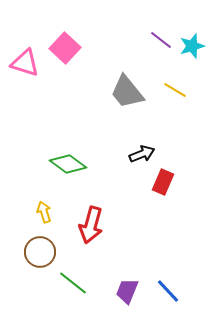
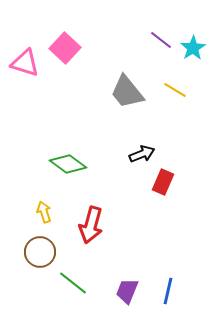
cyan star: moved 1 px right, 2 px down; rotated 15 degrees counterclockwise
blue line: rotated 56 degrees clockwise
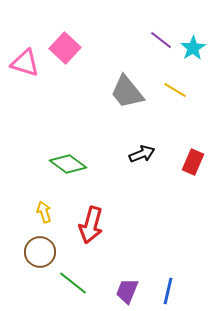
red rectangle: moved 30 px right, 20 px up
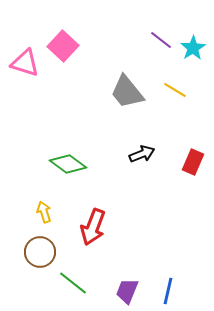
pink square: moved 2 px left, 2 px up
red arrow: moved 2 px right, 2 px down; rotated 6 degrees clockwise
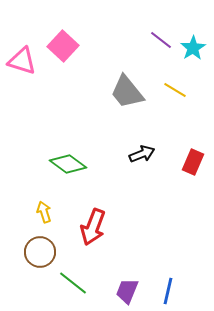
pink triangle: moved 3 px left, 2 px up
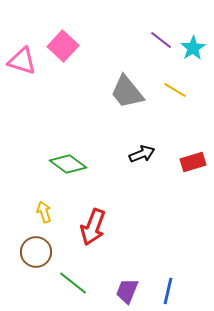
red rectangle: rotated 50 degrees clockwise
brown circle: moved 4 px left
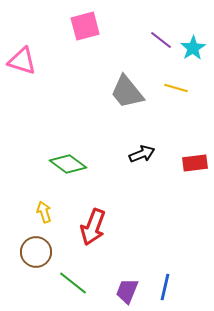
pink square: moved 22 px right, 20 px up; rotated 32 degrees clockwise
yellow line: moved 1 px right, 2 px up; rotated 15 degrees counterclockwise
red rectangle: moved 2 px right, 1 px down; rotated 10 degrees clockwise
blue line: moved 3 px left, 4 px up
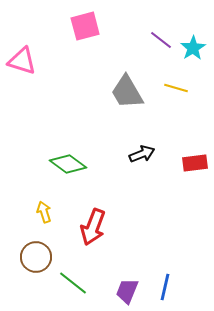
gray trapezoid: rotated 9 degrees clockwise
brown circle: moved 5 px down
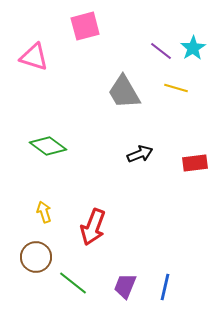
purple line: moved 11 px down
pink triangle: moved 12 px right, 4 px up
gray trapezoid: moved 3 px left
black arrow: moved 2 px left
green diamond: moved 20 px left, 18 px up
purple trapezoid: moved 2 px left, 5 px up
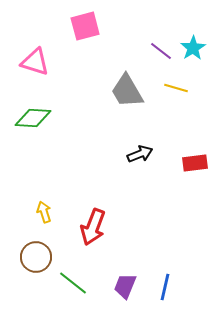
pink triangle: moved 1 px right, 5 px down
gray trapezoid: moved 3 px right, 1 px up
green diamond: moved 15 px left, 28 px up; rotated 33 degrees counterclockwise
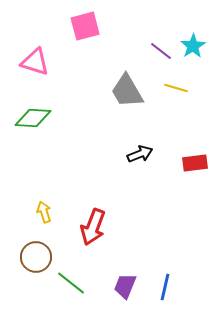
cyan star: moved 2 px up
green line: moved 2 px left
